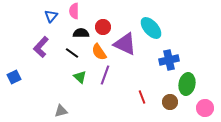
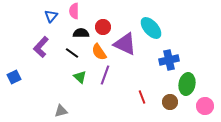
pink circle: moved 2 px up
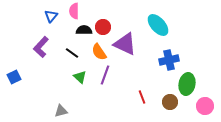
cyan ellipse: moved 7 px right, 3 px up
black semicircle: moved 3 px right, 3 px up
